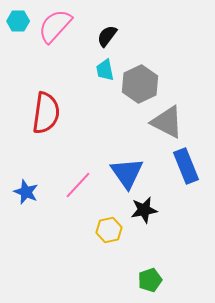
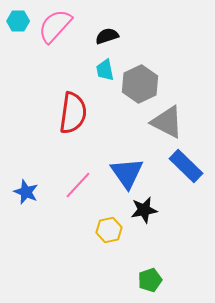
black semicircle: rotated 35 degrees clockwise
red semicircle: moved 27 px right
blue rectangle: rotated 24 degrees counterclockwise
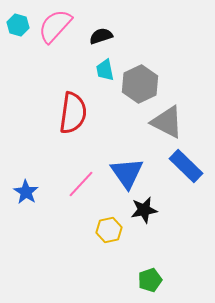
cyan hexagon: moved 4 px down; rotated 15 degrees clockwise
black semicircle: moved 6 px left
pink line: moved 3 px right, 1 px up
blue star: rotated 10 degrees clockwise
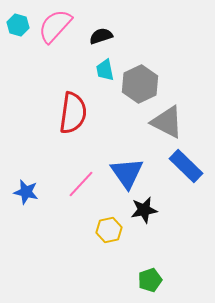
blue star: rotated 20 degrees counterclockwise
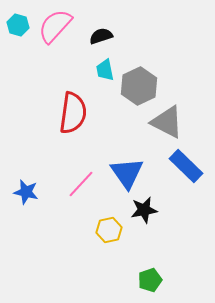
gray hexagon: moved 1 px left, 2 px down
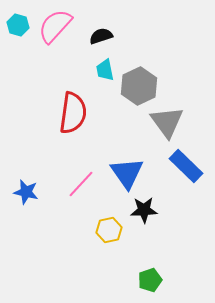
gray triangle: rotated 27 degrees clockwise
black star: rotated 8 degrees clockwise
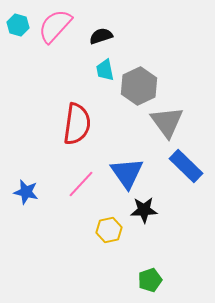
red semicircle: moved 4 px right, 11 px down
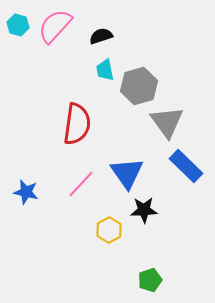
gray hexagon: rotated 9 degrees clockwise
yellow hexagon: rotated 15 degrees counterclockwise
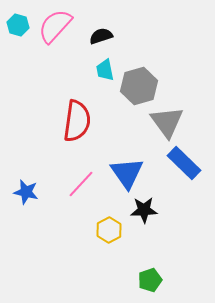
red semicircle: moved 3 px up
blue rectangle: moved 2 px left, 3 px up
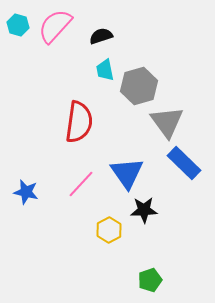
red semicircle: moved 2 px right, 1 px down
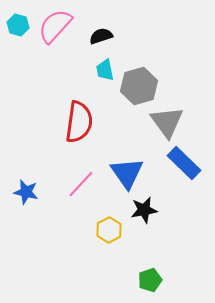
black star: rotated 8 degrees counterclockwise
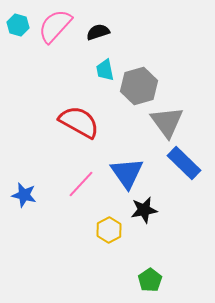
black semicircle: moved 3 px left, 4 px up
red semicircle: rotated 69 degrees counterclockwise
blue star: moved 2 px left, 3 px down
green pentagon: rotated 15 degrees counterclockwise
